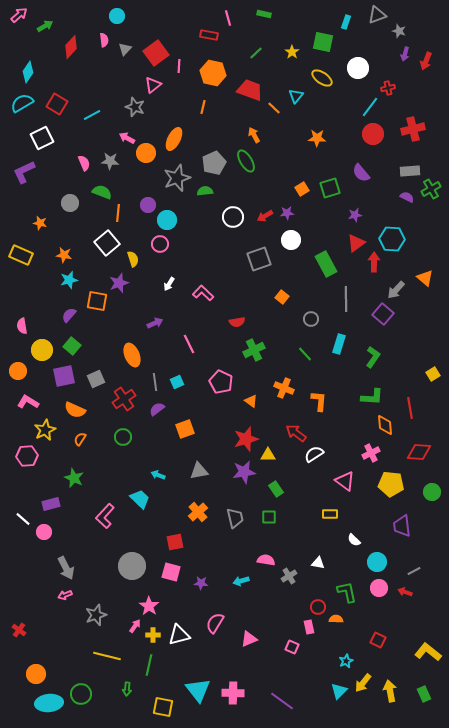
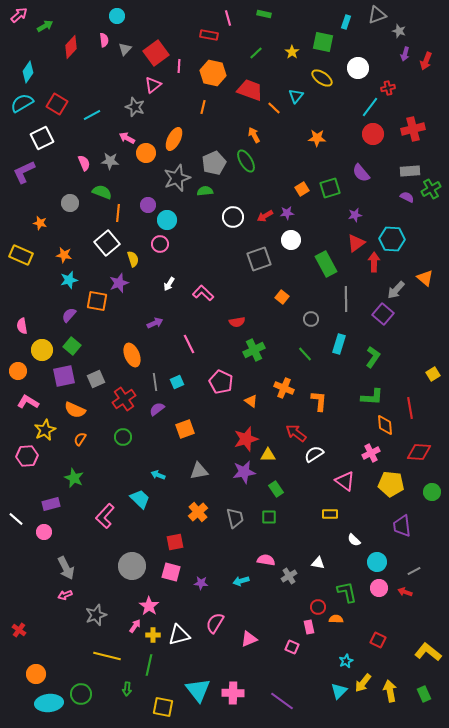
white line at (23, 519): moved 7 px left
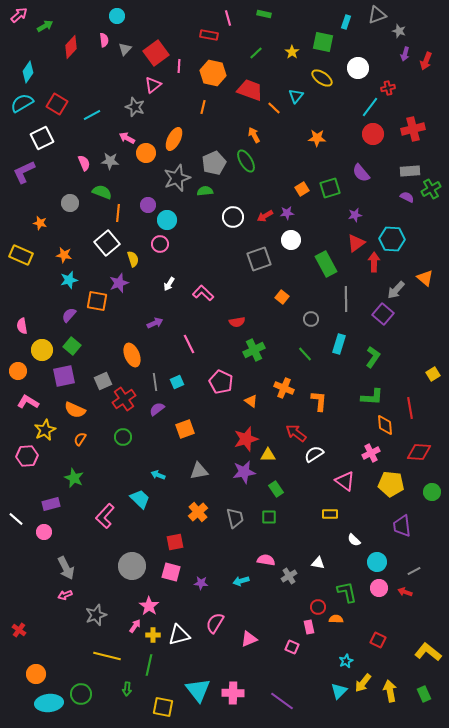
gray square at (96, 379): moved 7 px right, 2 px down
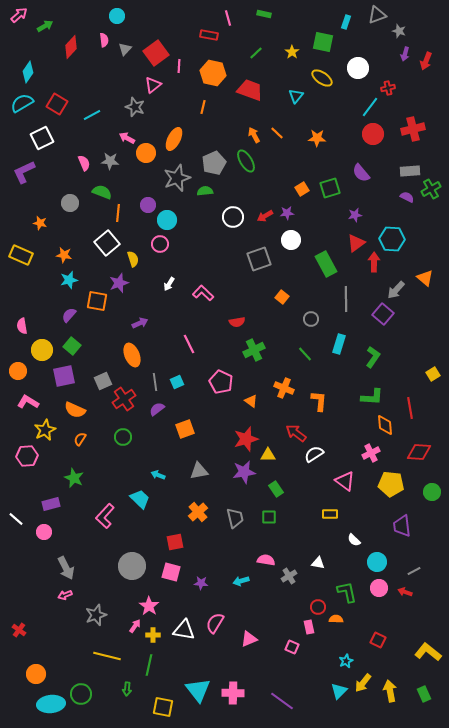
orange line at (274, 108): moved 3 px right, 25 px down
purple arrow at (155, 323): moved 15 px left
white triangle at (179, 635): moved 5 px right, 5 px up; rotated 25 degrees clockwise
cyan ellipse at (49, 703): moved 2 px right, 1 px down
